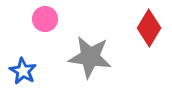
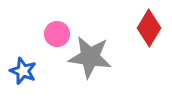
pink circle: moved 12 px right, 15 px down
blue star: rotated 8 degrees counterclockwise
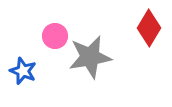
pink circle: moved 2 px left, 2 px down
gray star: rotated 18 degrees counterclockwise
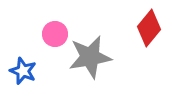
red diamond: rotated 9 degrees clockwise
pink circle: moved 2 px up
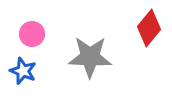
pink circle: moved 23 px left
gray star: rotated 12 degrees clockwise
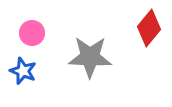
pink circle: moved 1 px up
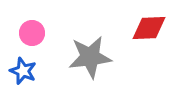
red diamond: rotated 48 degrees clockwise
gray star: rotated 9 degrees counterclockwise
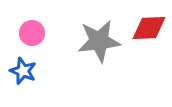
gray star: moved 9 px right, 16 px up
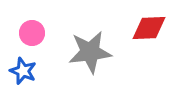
gray star: moved 9 px left, 11 px down
